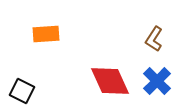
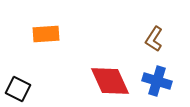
blue cross: rotated 28 degrees counterclockwise
black square: moved 4 px left, 2 px up
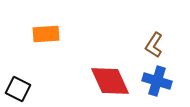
brown L-shape: moved 6 px down
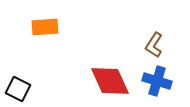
orange rectangle: moved 1 px left, 7 px up
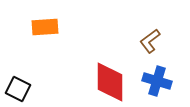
brown L-shape: moved 4 px left, 4 px up; rotated 20 degrees clockwise
red diamond: moved 1 px down; rotated 24 degrees clockwise
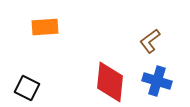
red diamond: rotated 6 degrees clockwise
black square: moved 9 px right, 1 px up
